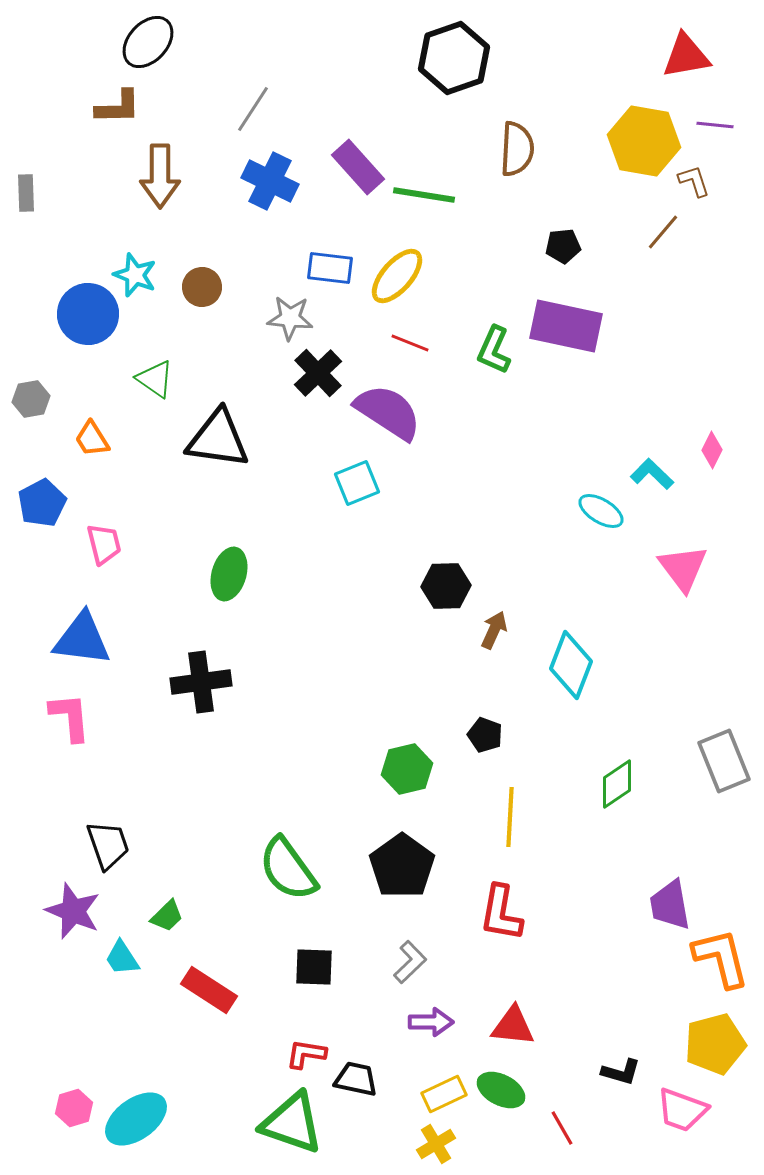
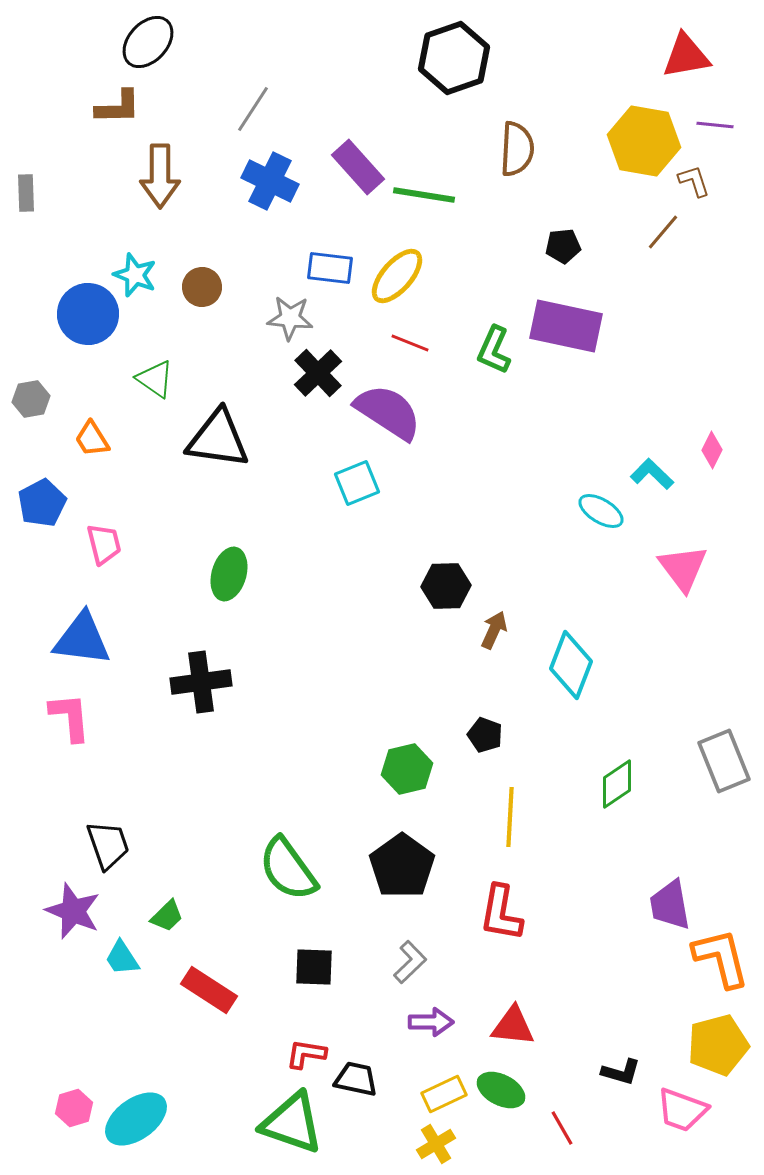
yellow pentagon at (715, 1044): moved 3 px right, 1 px down
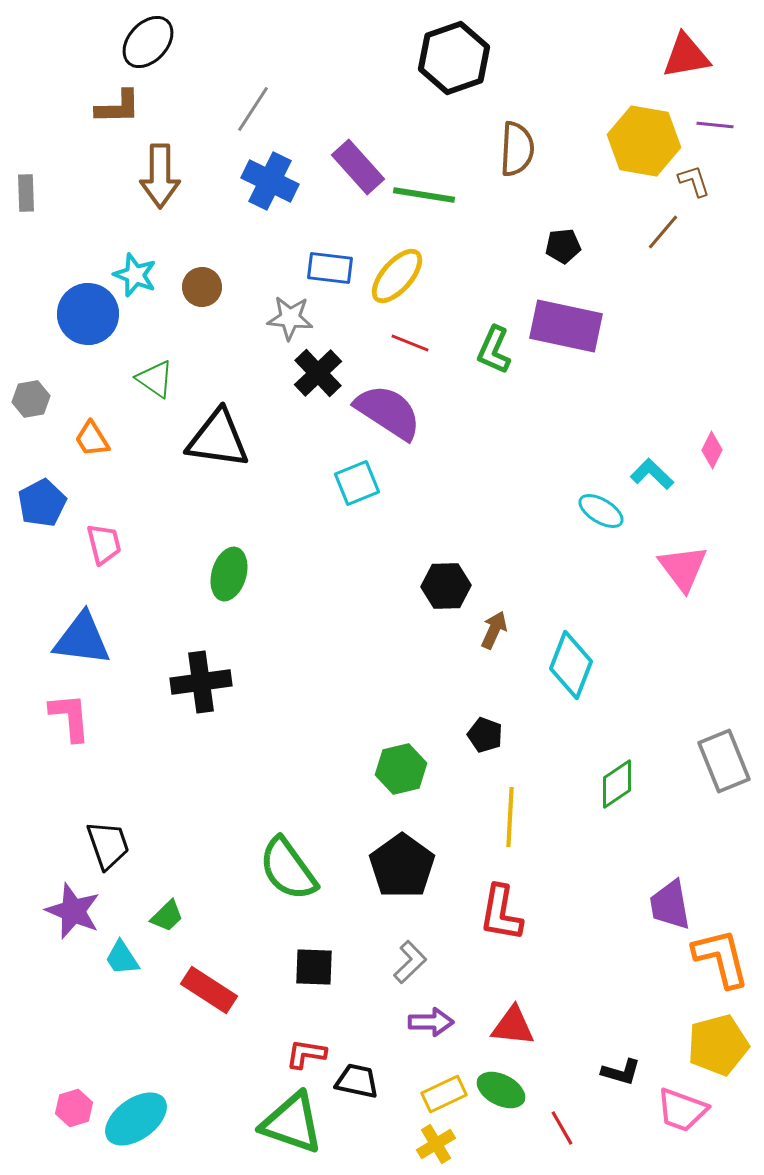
green hexagon at (407, 769): moved 6 px left
black trapezoid at (356, 1079): moved 1 px right, 2 px down
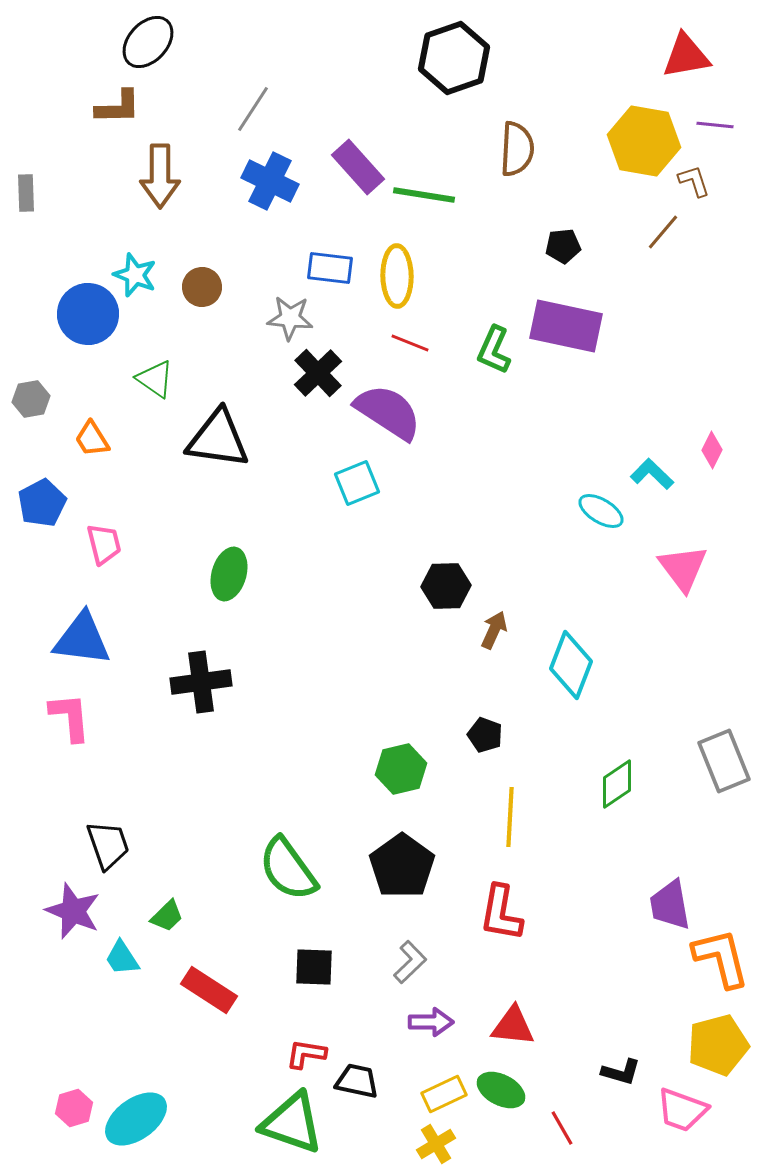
yellow ellipse at (397, 276): rotated 42 degrees counterclockwise
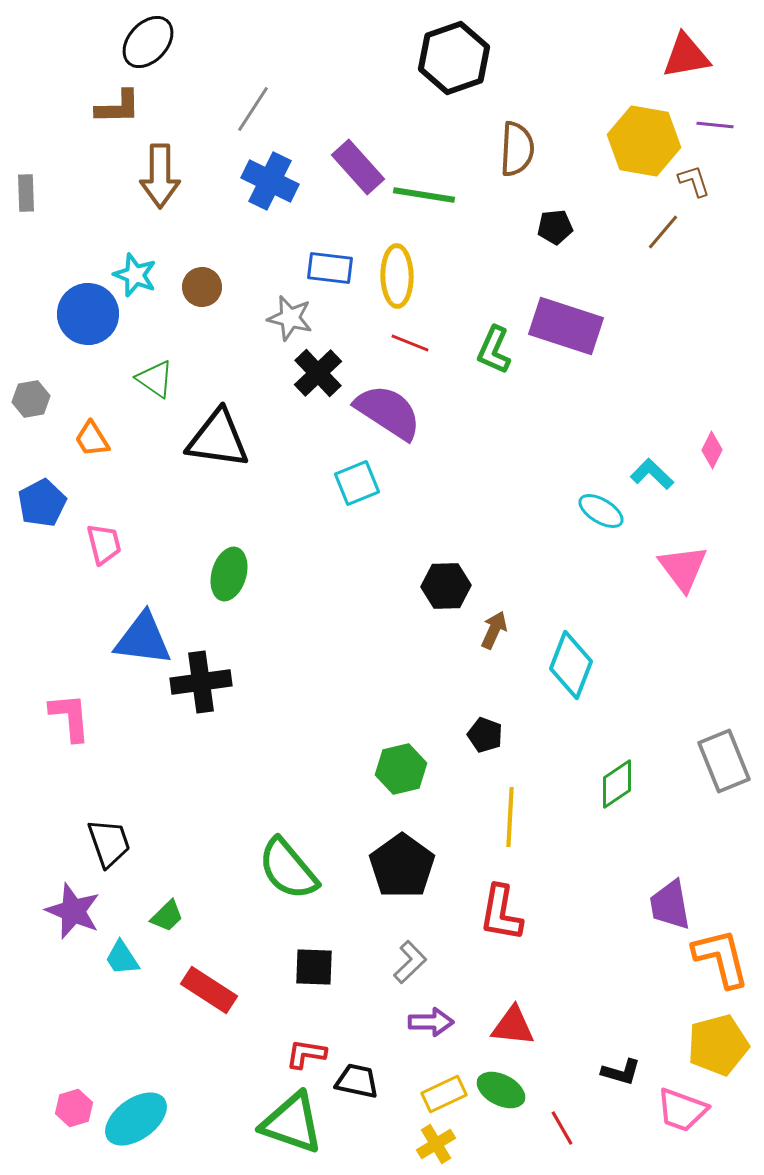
black pentagon at (563, 246): moved 8 px left, 19 px up
gray star at (290, 318): rotated 9 degrees clockwise
purple rectangle at (566, 326): rotated 6 degrees clockwise
blue triangle at (82, 639): moved 61 px right
black trapezoid at (108, 845): moved 1 px right, 2 px up
green semicircle at (288, 869): rotated 4 degrees counterclockwise
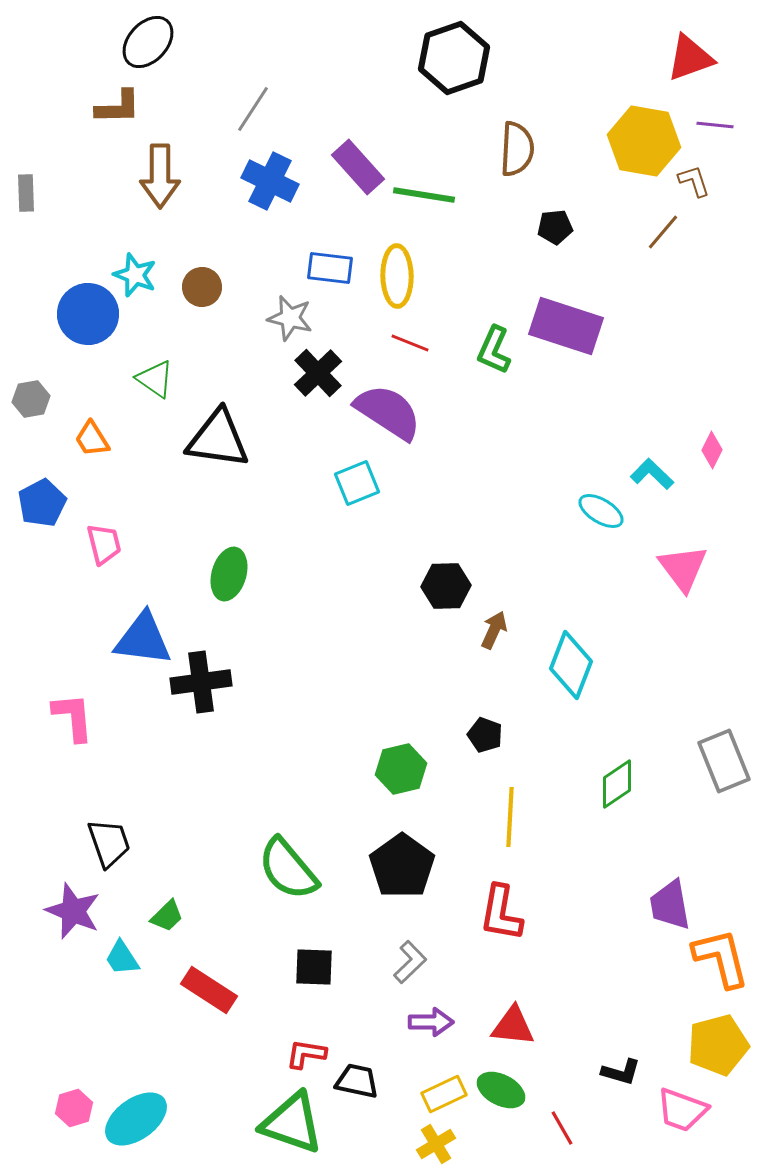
red triangle at (686, 56): moved 4 px right, 2 px down; rotated 10 degrees counterclockwise
pink L-shape at (70, 717): moved 3 px right
